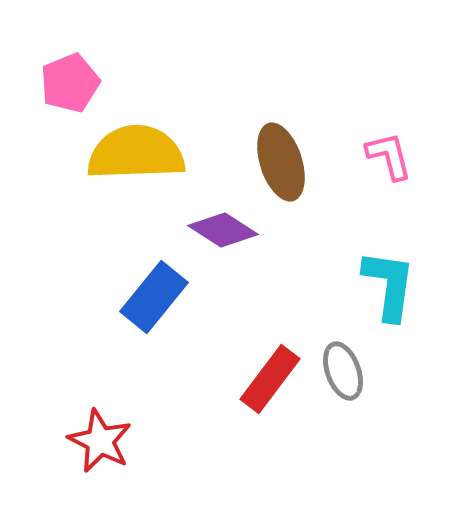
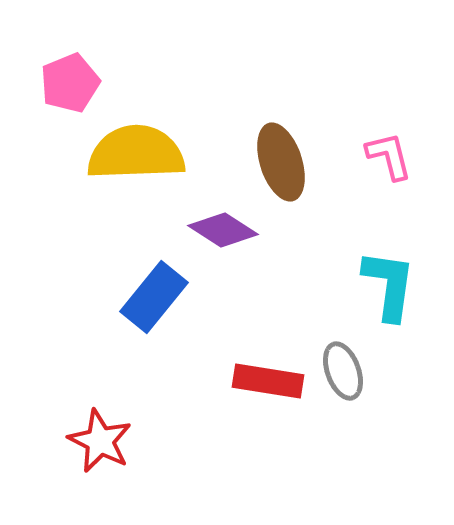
red rectangle: moved 2 px left, 2 px down; rotated 62 degrees clockwise
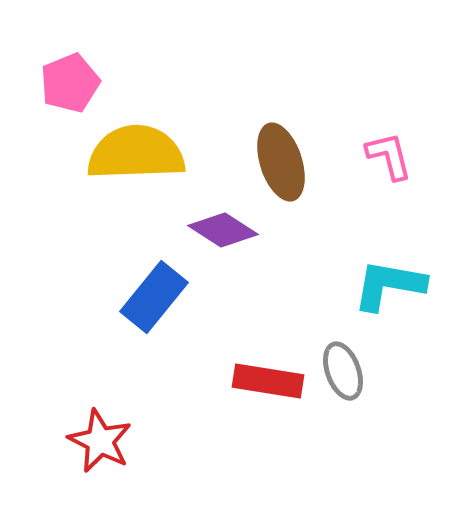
cyan L-shape: rotated 88 degrees counterclockwise
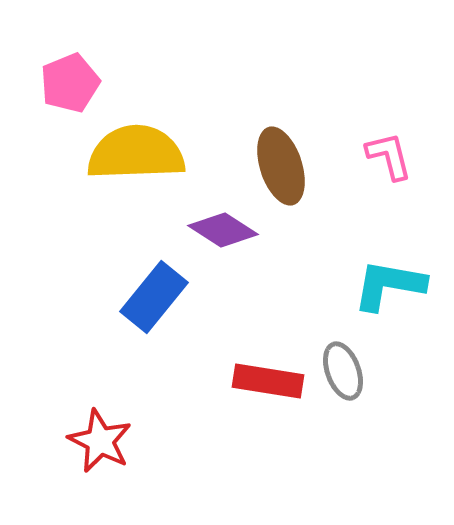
brown ellipse: moved 4 px down
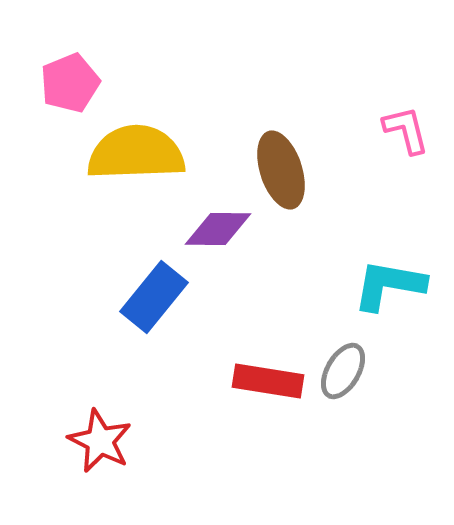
pink L-shape: moved 17 px right, 26 px up
brown ellipse: moved 4 px down
purple diamond: moved 5 px left, 1 px up; rotated 32 degrees counterclockwise
gray ellipse: rotated 50 degrees clockwise
